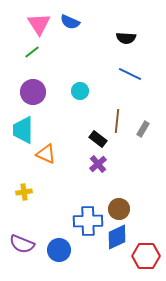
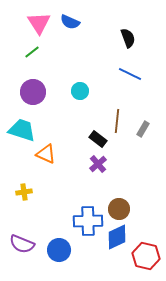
pink triangle: moved 1 px up
black semicircle: moved 2 px right; rotated 114 degrees counterclockwise
cyan trapezoid: moved 1 px left; rotated 108 degrees clockwise
red hexagon: rotated 12 degrees clockwise
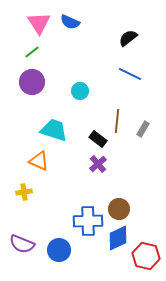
black semicircle: rotated 108 degrees counterclockwise
purple circle: moved 1 px left, 10 px up
cyan trapezoid: moved 32 px right
orange triangle: moved 7 px left, 7 px down
blue diamond: moved 1 px right, 1 px down
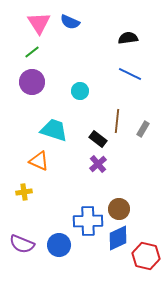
black semicircle: rotated 30 degrees clockwise
blue circle: moved 5 px up
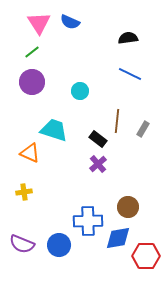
orange triangle: moved 9 px left, 8 px up
brown circle: moved 9 px right, 2 px up
blue diamond: rotated 16 degrees clockwise
red hexagon: rotated 12 degrees counterclockwise
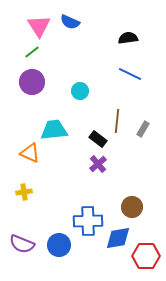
pink triangle: moved 3 px down
cyan trapezoid: rotated 24 degrees counterclockwise
brown circle: moved 4 px right
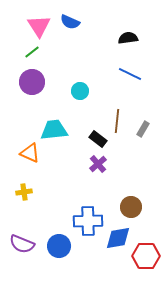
brown circle: moved 1 px left
blue circle: moved 1 px down
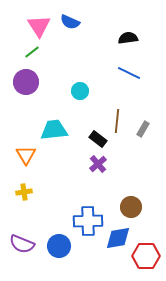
blue line: moved 1 px left, 1 px up
purple circle: moved 6 px left
orange triangle: moved 4 px left, 2 px down; rotated 35 degrees clockwise
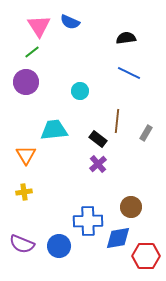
black semicircle: moved 2 px left
gray rectangle: moved 3 px right, 4 px down
